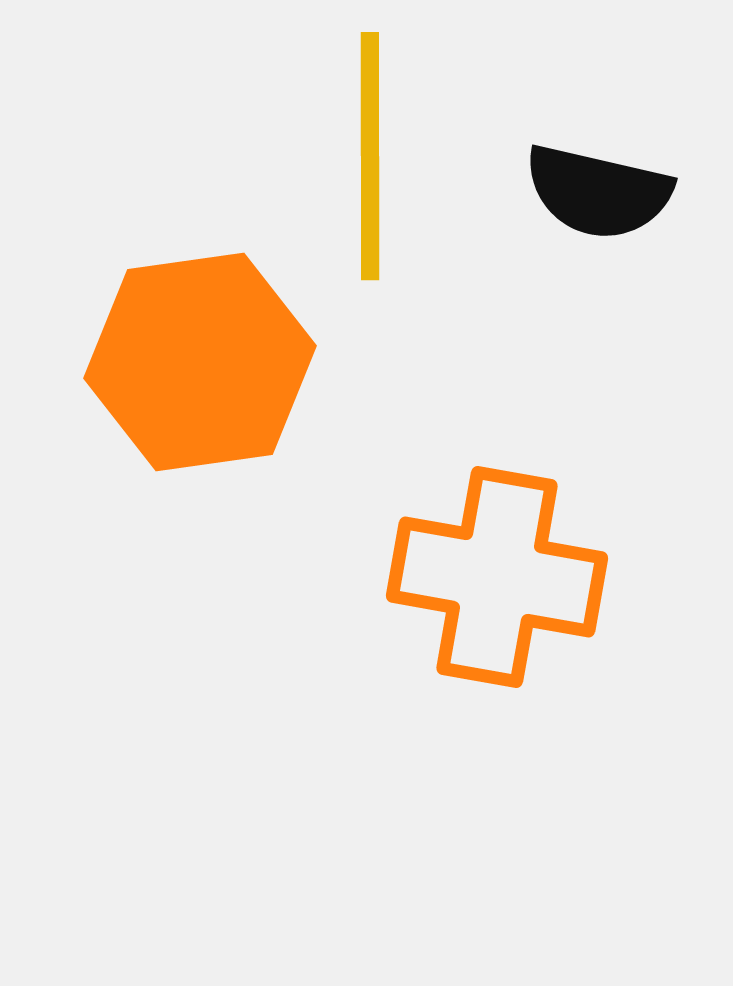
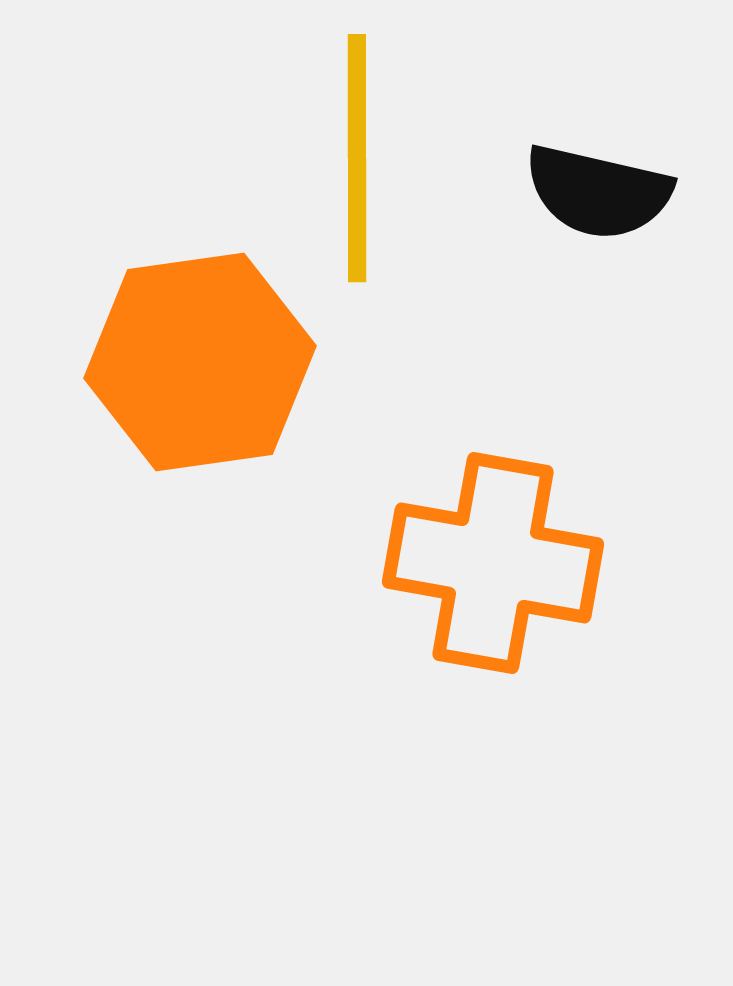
yellow line: moved 13 px left, 2 px down
orange cross: moved 4 px left, 14 px up
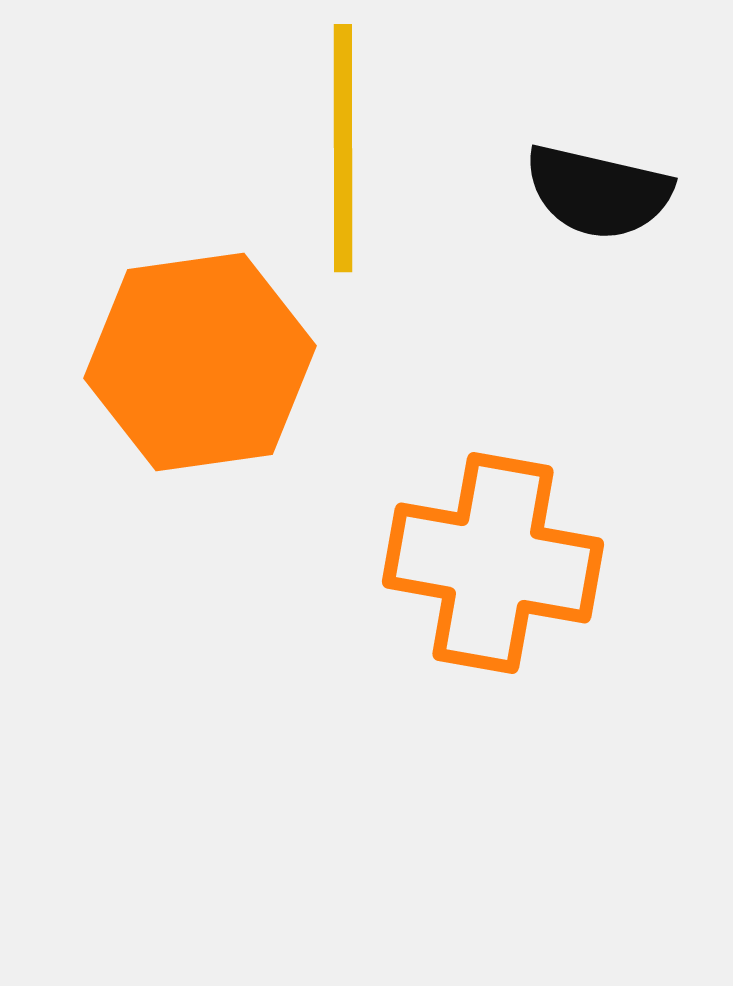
yellow line: moved 14 px left, 10 px up
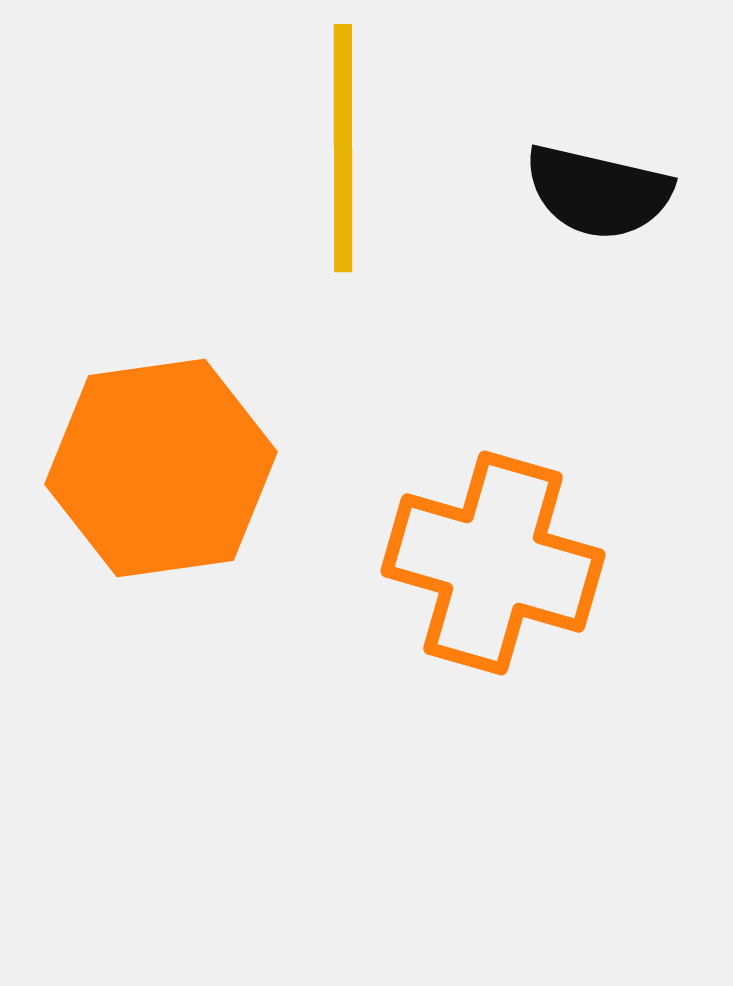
orange hexagon: moved 39 px left, 106 px down
orange cross: rotated 6 degrees clockwise
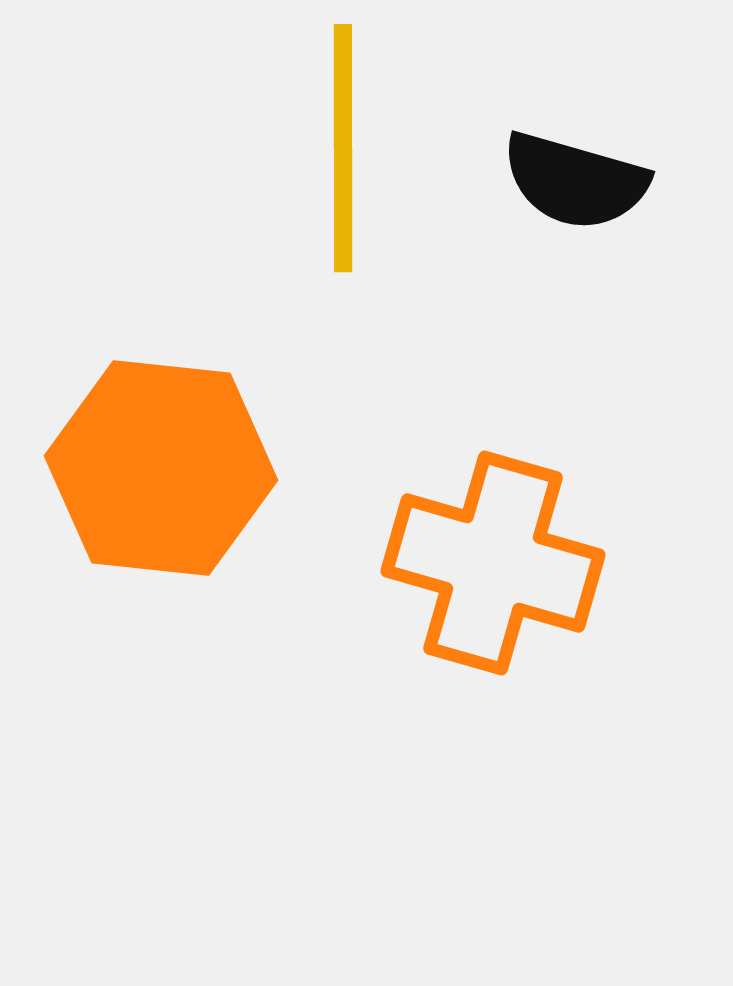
black semicircle: moved 23 px left, 11 px up; rotated 3 degrees clockwise
orange hexagon: rotated 14 degrees clockwise
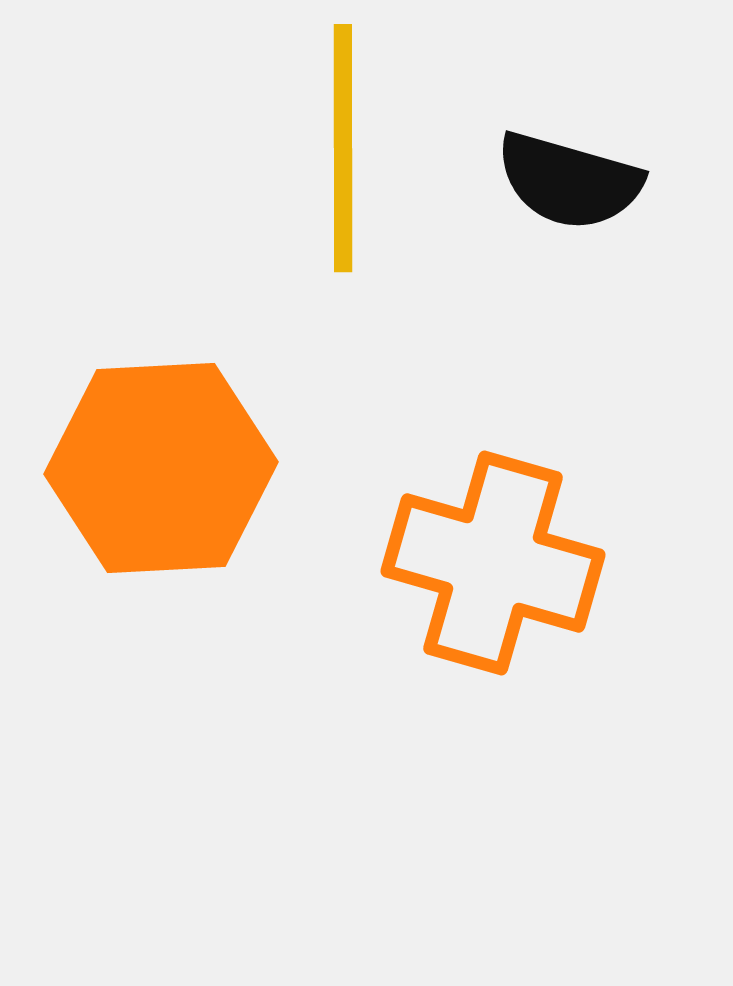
black semicircle: moved 6 px left
orange hexagon: rotated 9 degrees counterclockwise
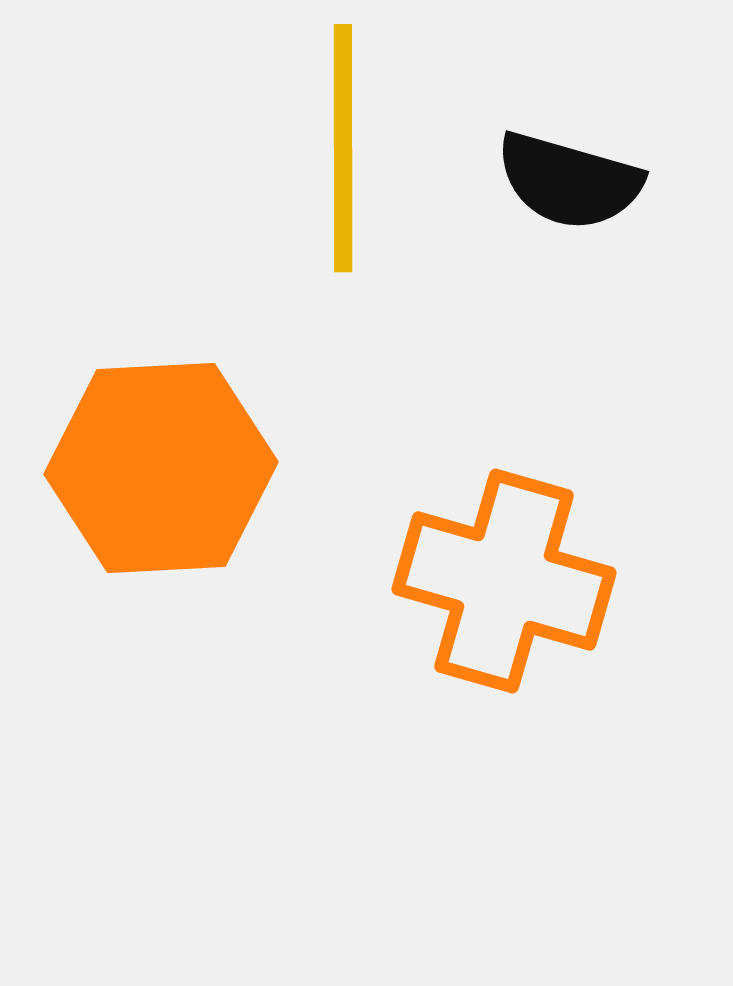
orange cross: moved 11 px right, 18 px down
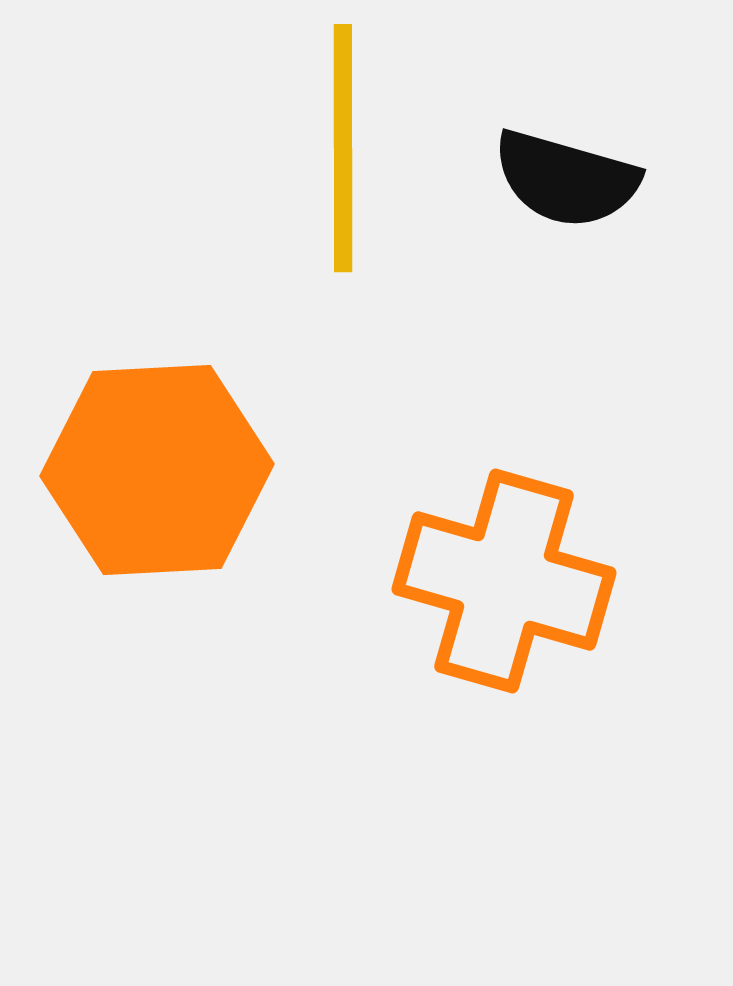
black semicircle: moved 3 px left, 2 px up
orange hexagon: moved 4 px left, 2 px down
